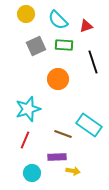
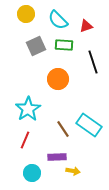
cyan star: rotated 15 degrees counterclockwise
brown line: moved 5 px up; rotated 36 degrees clockwise
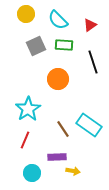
red triangle: moved 4 px right, 1 px up; rotated 16 degrees counterclockwise
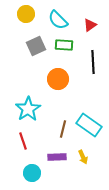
black line: rotated 15 degrees clockwise
brown line: rotated 48 degrees clockwise
red line: moved 2 px left, 1 px down; rotated 42 degrees counterclockwise
yellow arrow: moved 10 px right, 14 px up; rotated 56 degrees clockwise
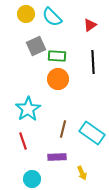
cyan semicircle: moved 6 px left, 3 px up
green rectangle: moved 7 px left, 11 px down
cyan rectangle: moved 3 px right, 8 px down
yellow arrow: moved 1 px left, 16 px down
cyan circle: moved 6 px down
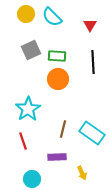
red triangle: rotated 24 degrees counterclockwise
gray square: moved 5 px left, 4 px down
